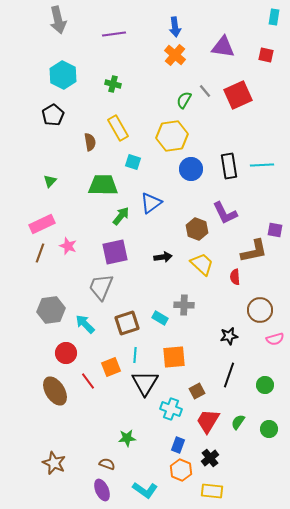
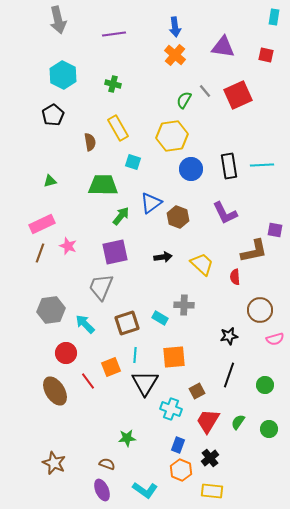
green triangle at (50, 181): rotated 32 degrees clockwise
brown hexagon at (197, 229): moved 19 px left, 12 px up
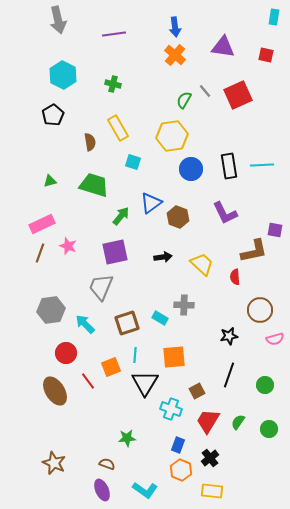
green trapezoid at (103, 185): moved 9 px left; rotated 16 degrees clockwise
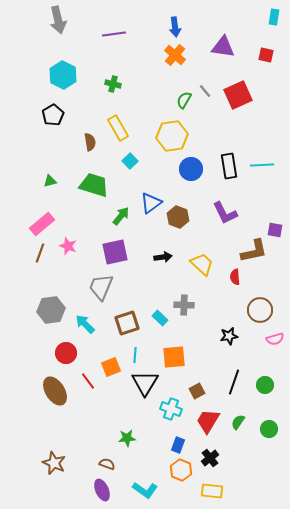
cyan square at (133, 162): moved 3 px left, 1 px up; rotated 28 degrees clockwise
pink rectangle at (42, 224): rotated 15 degrees counterclockwise
cyan rectangle at (160, 318): rotated 14 degrees clockwise
black line at (229, 375): moved 5 px right, 7 px down
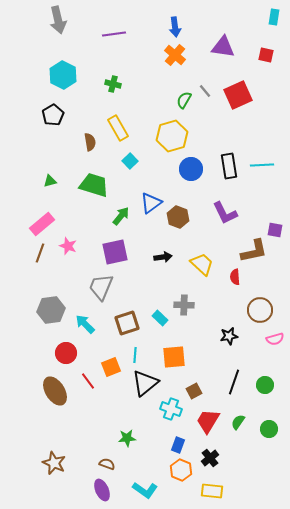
yellow hexagon at (172, 136): rotated 8 degrees counterclockwise
black triangle at (145, 383): rotated 20 degrees clockwise
brown square at (197, 391): moved 3 px left
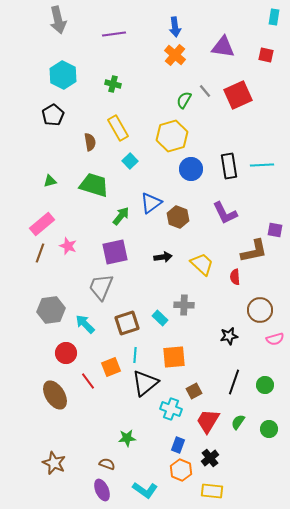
brown ellipse at (55, 391): moved 4 px down
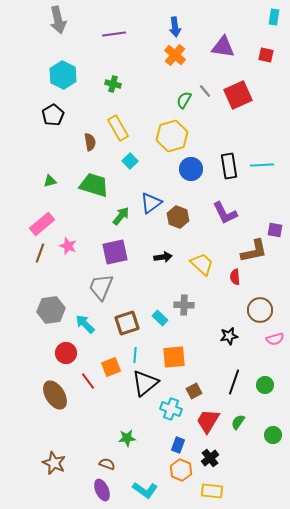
green circle at (269, 429): moved 4 px right, 6 px down
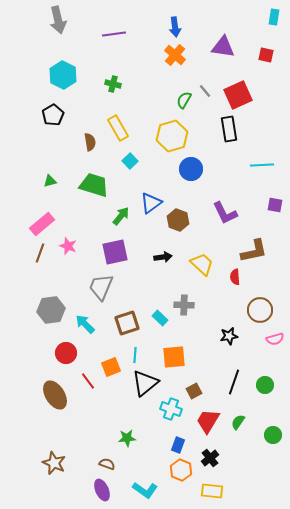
black rectangle at (229, 166): moved 37 px up
brown hexagon at (178, 217): moved 3 px down
purple square at (275, 230): moved 25 px up
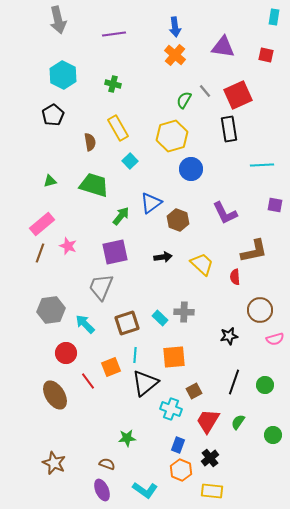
gray cross at (184, 305): moved 7 px down
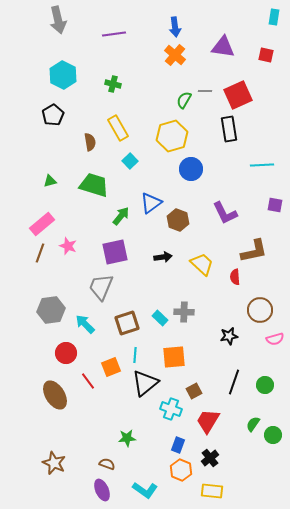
gray line at (205, 91): rotated 48 degrees counterclockwise
green semicircle at (238, 422): moved 15 px right, 2 px down
